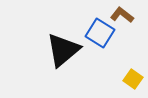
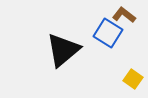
brown L-shape: moved 2 px right
blue square: moved 8 px right
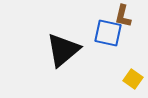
brown L-shape: moved 1 px left, 1 px down; rotated 115 degrees counterclockwise
blue square: rotated 20 degrees counterclockwise
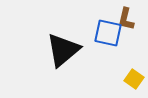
brown L-shape: moved 3 px right, 3 px down
yellow square: moved 1 px right
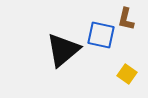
blue square: moved 7 px left, 2 px down
yellow square: moved 7 px left, 5 px up
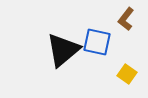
brown L-shape: rotated 25 degrees clockwise
blue square: moved 4 px left, 7 px down
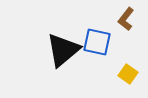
yellow square: moved 1 px right
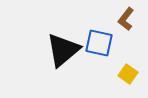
blue square: moved 2 px right, 1 px down
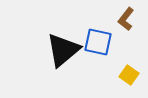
blue square: moved 1 px left, 1 px up
yellow square: moved 1 px right, 1 px down
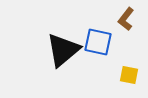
yellow square: rotated 24 degrees counterclockwise
